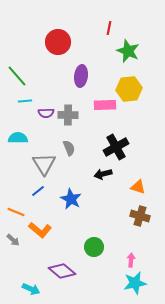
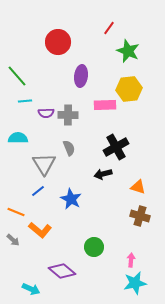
red line: rotated 24 degrees clockwise
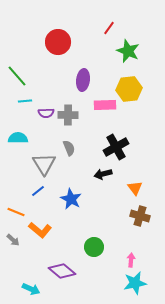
purple ellipse: moved 2 px right, 4 px down
orange triangle: moved 3 px left, 1 px down; rotated 35 degrees clockwise
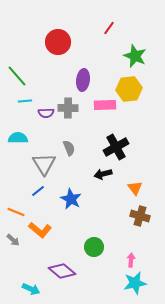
green star: moved 7 px right, 5 px down
gray cross: moved 7 px up
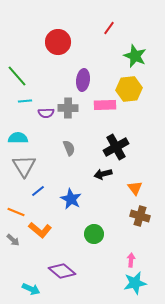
gray triangle: moved 20 px left, 2 px down
green circle: moved 13 px up
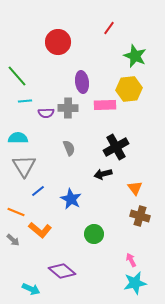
purple ellipse: moved 1 px left, 2 px down; rotated 15 degrees counterclockwise
pink arrow: rotated 32 degrees counterclockwise
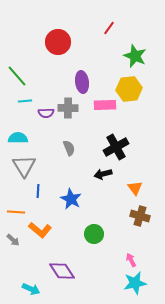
blue line: rotated 48 degrees counterclockwise
orange line: rotated 18 degrees counterclockwise
purple diamond: rotated 16 degrees clockwise
